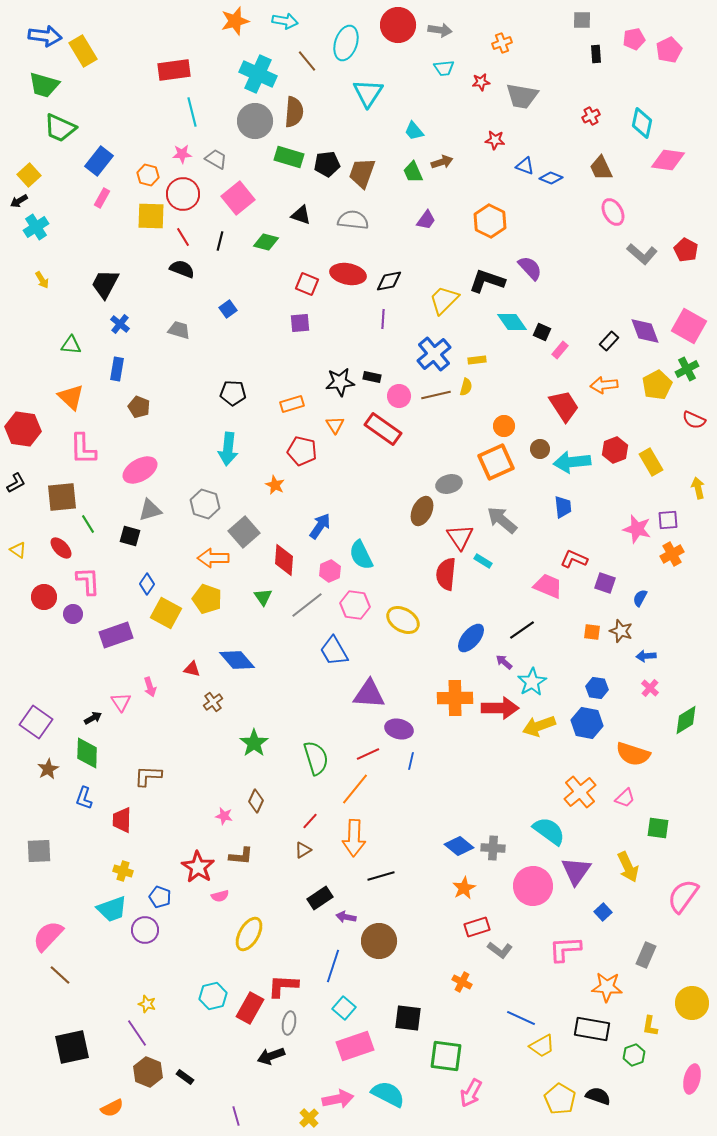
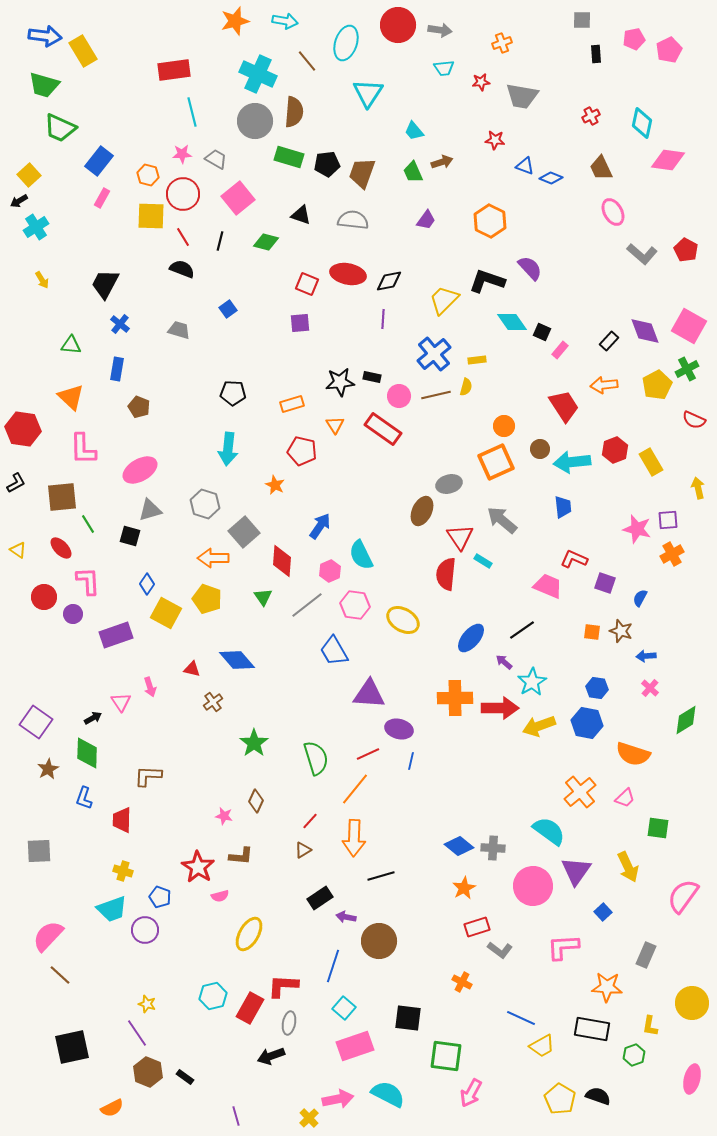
red diamond at (284, 560): moved 2 px left, 1 px down
pink L-shape at (565, 949): moved 2 px left, 2 px up
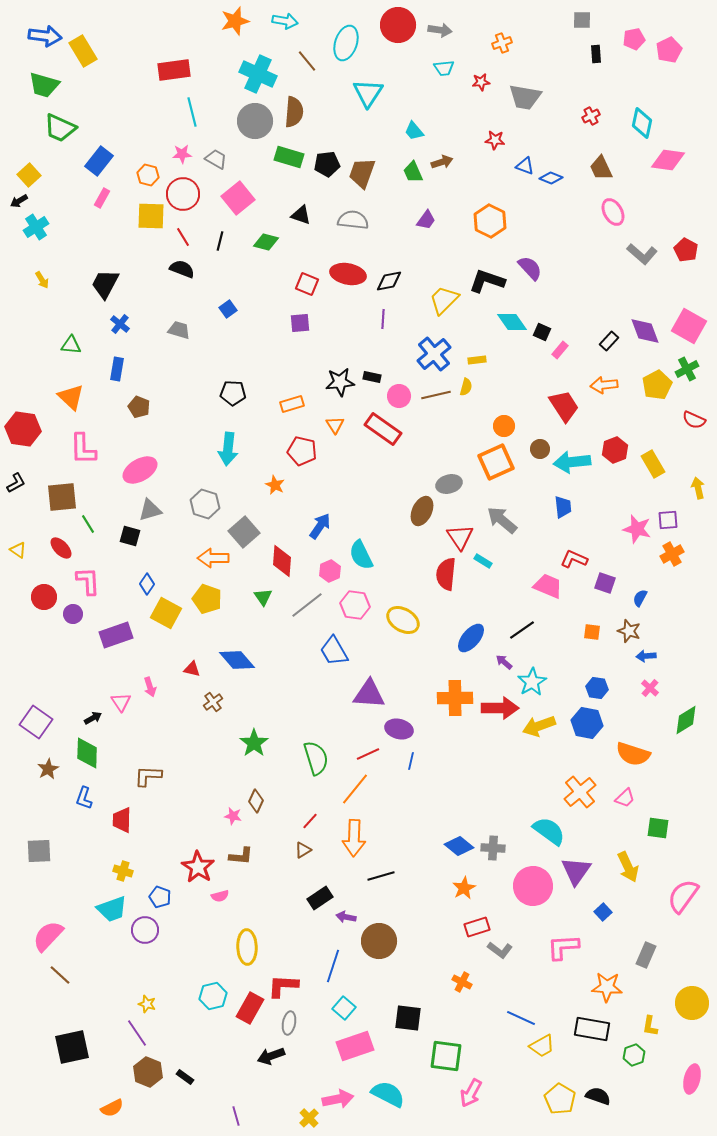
gray trapezoid at (522, 96): moved 3 px right, 1 px down
yellow rectangle at (651, 462): moved 2 px right, 2 px down
brown star at (621, 631): moved 8 px right
pink star at (224, 816): moved 9 px right
yellow ellipse at (249, 934): moved 2 px left, 13 px down; rotated 32 degrees counterclockwise
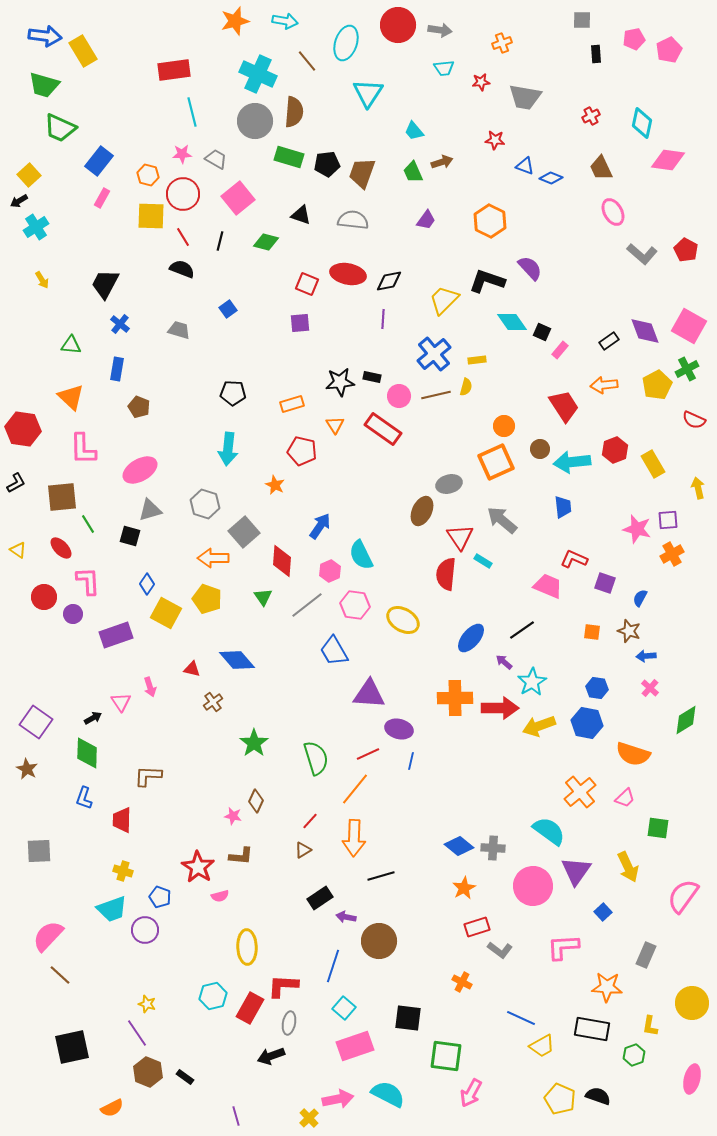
black rectangle at (609, 341): rotated 12 degrees clockwise
brown star at (48, 769): moved 21 px left; rotated 15 degrees counterclockwise
yellow pentagon at (560, 1099): rotated 8 degrees counterclockwise
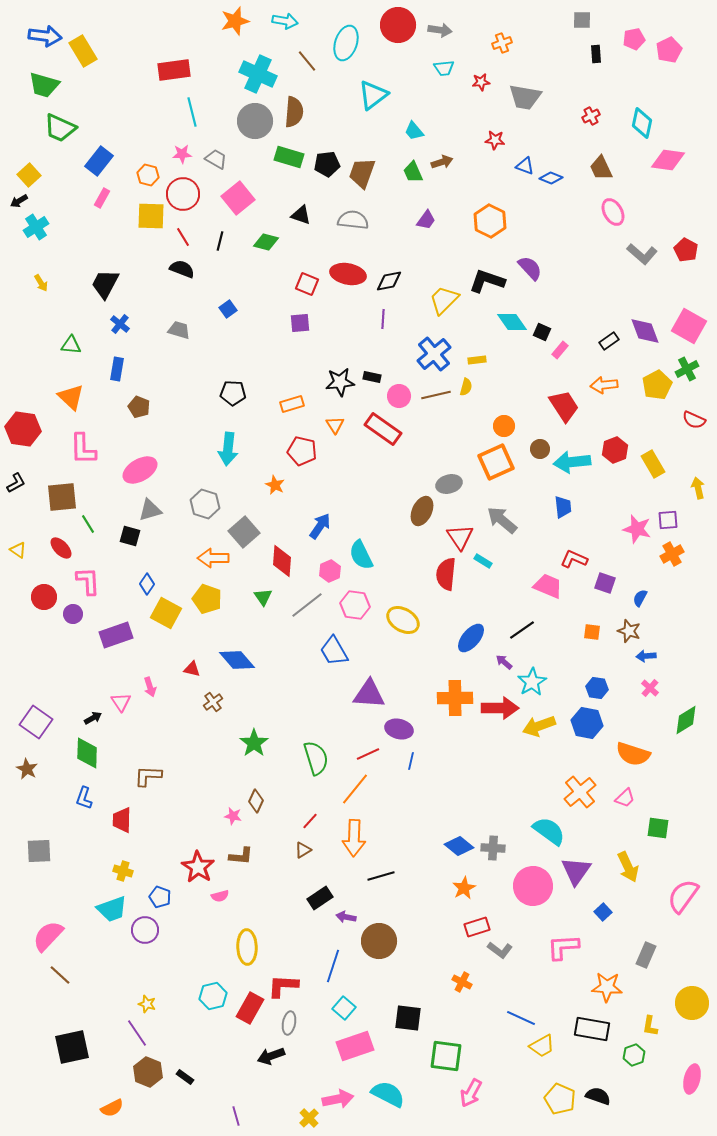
cyan triangle at (368, 93): moved 5 px right, 2 px down; rotated 20 degrees clockwise
yellow arrow at (42, 280): moved 1 px left, 3 px down
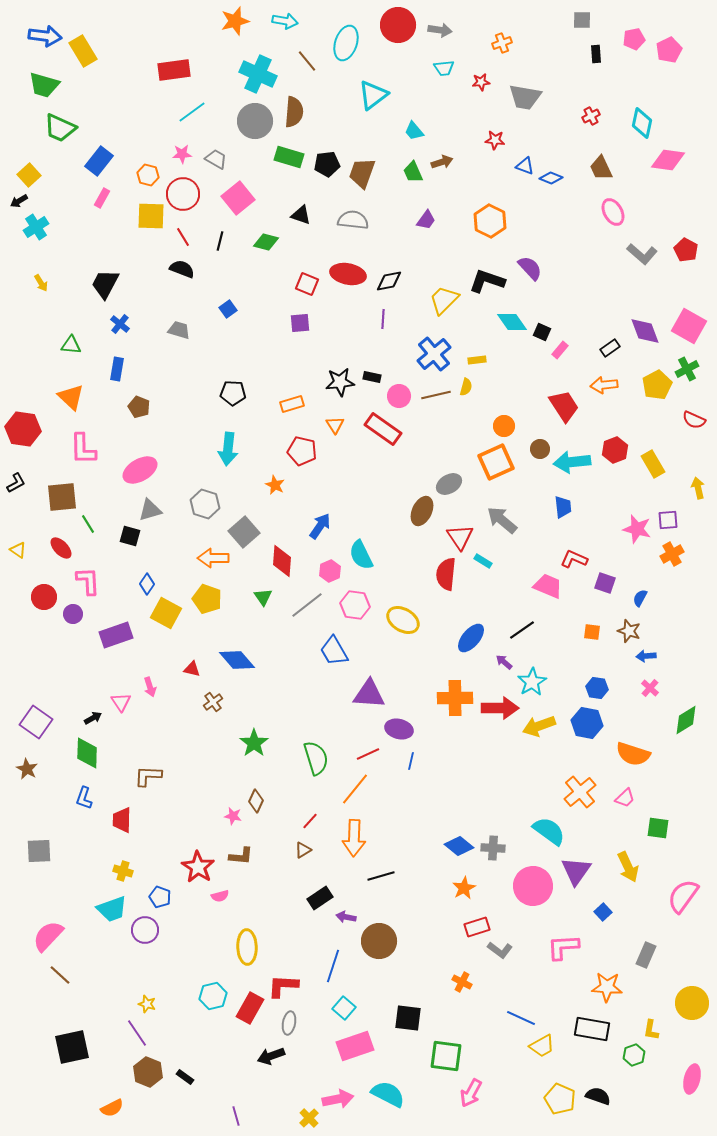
cyan line at (192, 112): rotated 68 degrees clockwise
black rectangle at (609, 341): moved 1 px right, 7 px down
gray ellipse at (449, 484): rotated 15 degrees counterclockwise
yellow L-shape at (650, 1026): moved 1 px right, 4 px down
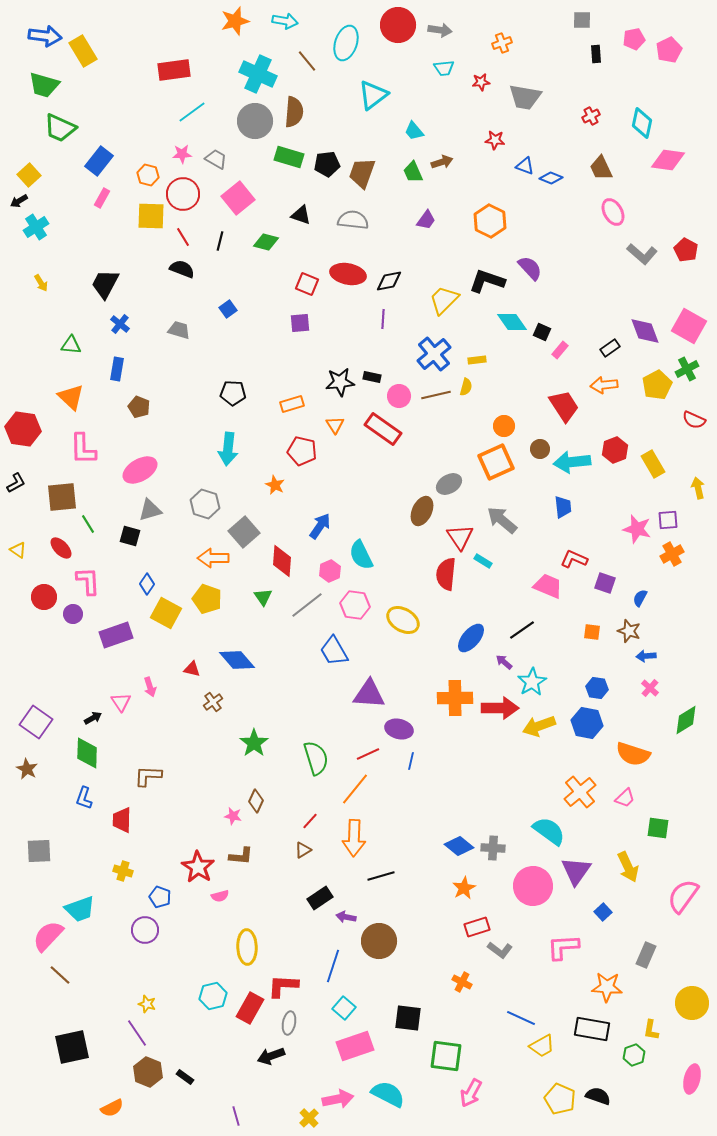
cyan trapezoid at (112, 909): moved 32 px left
